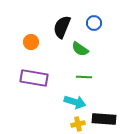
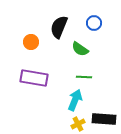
black semicircle: moved 3 px left
cyan arrow: moved 2 px up; rotated 85 degrees counterclockwise
yellow cross: rotated 16 degrees counterclockwise
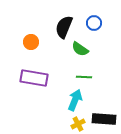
black semicircle: moved 5 px right
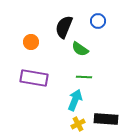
blue circle: moved 4 px right, 2 px up
black rectangle: moved 2 px right
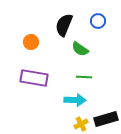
black semicircle: moved 2 px up
cyan arrow: rotated 70 degrees clockwise
black rectangle: rotated 20 degrees counterclockwise
yellow cross: moved 3 px right
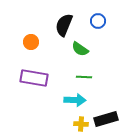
yellow cross: rotated 32 degrees clockwise
